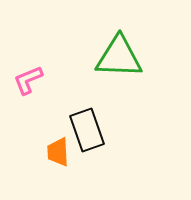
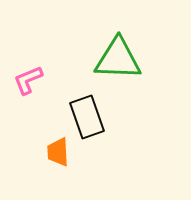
green triangle: moved 1 px left, 2 px down
black rectangle: moved 13 px up
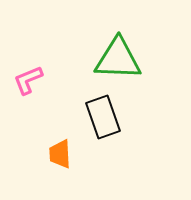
black rectangle: moved 16 px right
orange trapezoid: moved 2 px right, 2 px down
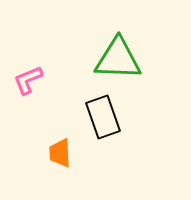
orange trapezoid: moved 1 px up
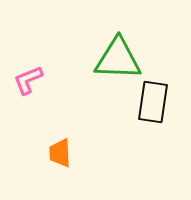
black rectangle: moved 50 px right, 15 px up; rotated 27 degrees clockwise
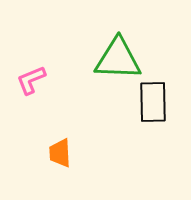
pink L-shape: moved 3 px right
black rectangle: rotated 9 degrees counterclockwise
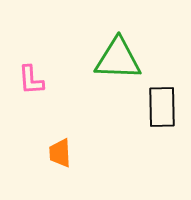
pink L-shape: rotated 72 degrees counterclockwise
black rectangle: moved 9 px right, 5 px down
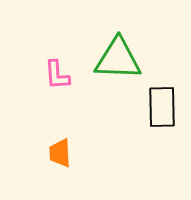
pink L-shape: moved 26 px right, 5 px up
